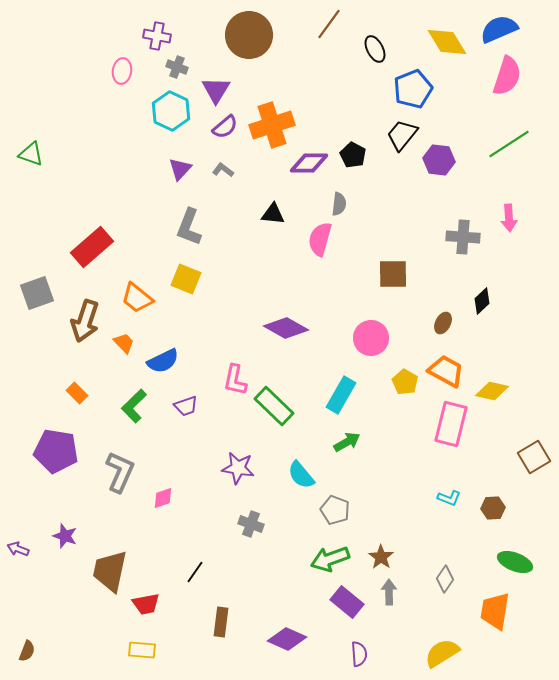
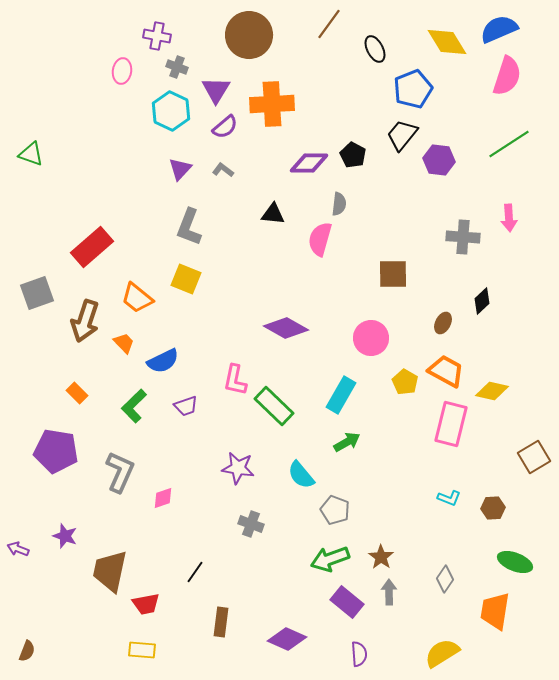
orange cross at (272, 125): moved 21 px up; rotated 15 degrees clockwise
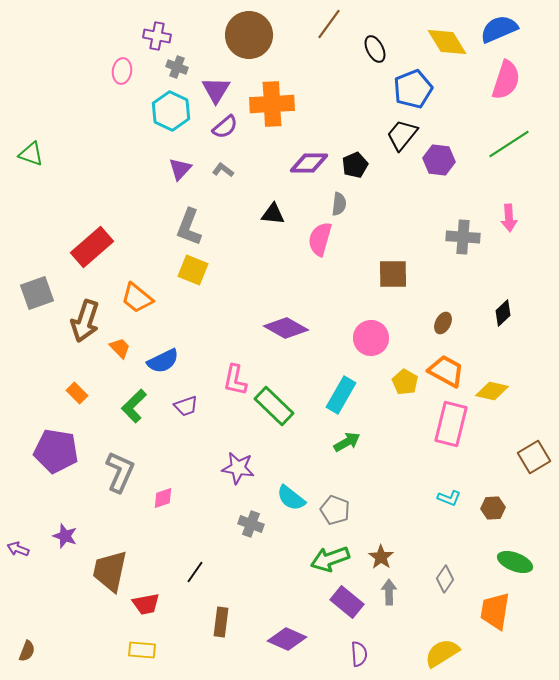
pink semicircle at (507, 76): moved 1 px left, 4 px down
black pentagon at (353, 155): moved 2 px right, 10 px down; rotated 20 degrees clockwise
yellow square at (186, 279): moved 7 px right, 9 px up
black diamond at (482, 301): moved 21 px right, 12 px down
orange trapezoid at (124, 343): moved 4 px left, 5 px down
cyan semicircle at (301, 475): moved 10 px left, 23 px down; rotated 12 degrees counterclockwise
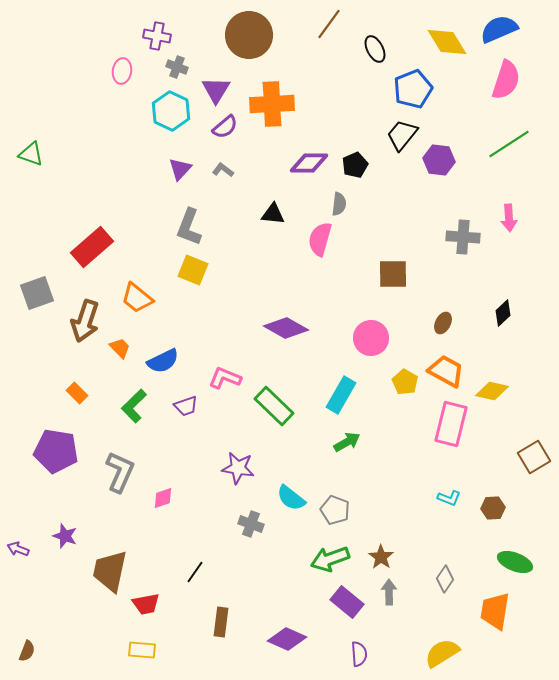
pink L-shape at (235, 380): moved 10 px left, 2 px up; rotated 100 degrees clockwise
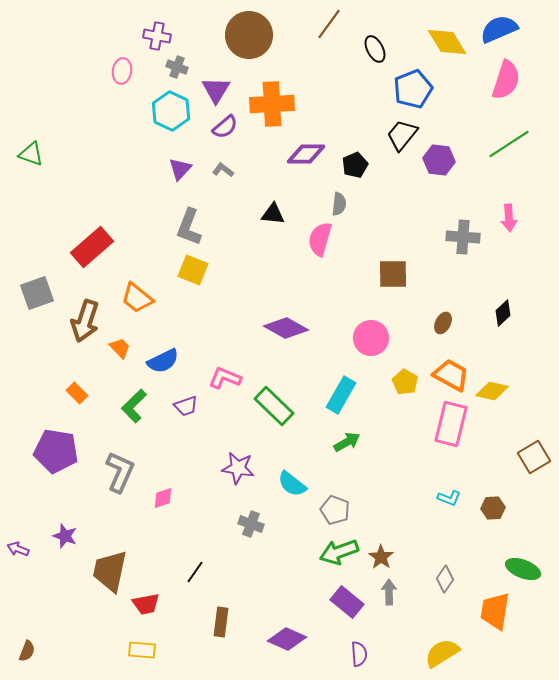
purple diamond at (309, 163): moved 3 px left, 9 px up
orange trapezoid at (446, 371): moved 5 px right, 4 px down
cyan semicircle at (291, 498): moved 1 px right, 14 px up
green arrow at (330, 559): moved 9 px right, 7 px up
green ellipse at (515, 562): moved 8 px right, 7 px down
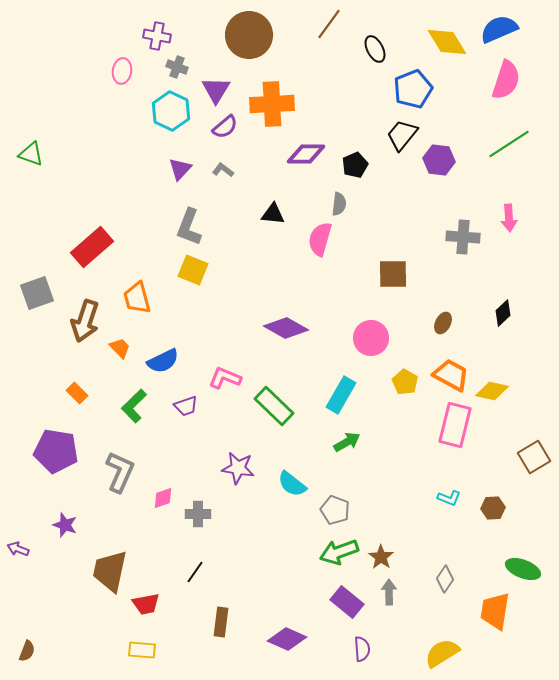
orange trapezoid at (137, 298): rotated 36 degrees clockwise
pink rectangle at (451, 424): moved 4 px right, 1 px down
gray cross at (251, 524): moved 53 px left, 10 px up; rotated 20 degrees counterclockwise
purple star at (65, 536): moved 11 px up
purple semicircle at (359, 654): moved 3 px right, 5 px up
